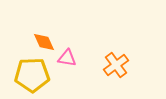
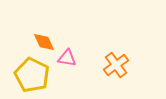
yellow pentagon: rotated 28 degrees clockwise
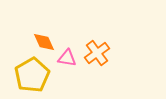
orange cross: moved 19 px left, 12 px up
yellow pentagon: rotated 16 degrees clockwise
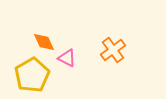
orange cross: moved 16 px right, 3 px up
pink triangle: rotated 18 degrees clockwise
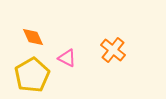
orange diamond: moved 11 px left, 5 px up
orange cross: rotated 15 degrees counterclockwise
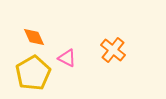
orange diamond: moved 1 px right
yellow pentagon: moved 1 px right, 2 px up
